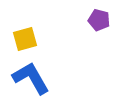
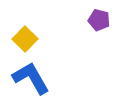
yellow square: rotated 30 degrees counterclockwise
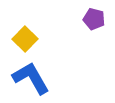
purple pentagon: moved 5 px left, 1 px up
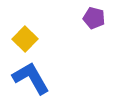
purple pentagon: moved 1 px up
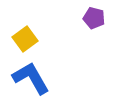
yellow square: rotated 10 degrees clockwise
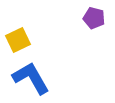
yellow square: moved 7 px left, 1 px down; rotated 10 degrees clockwise
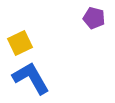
yellow square: moved 2 px right, 3 px down
